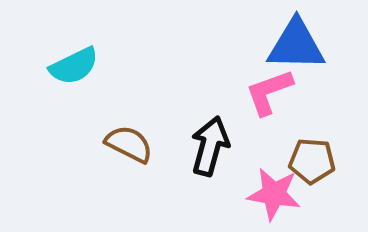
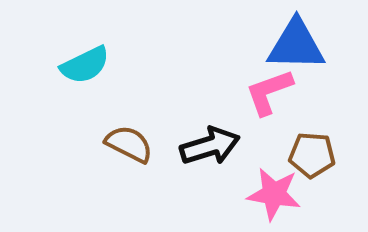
cyan semicircle: moved 11 px right, 1 px up
black arrow: rotated 58 degrees clockwise
brown pentagon: moved 6 px up
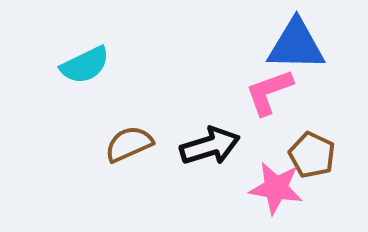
brown semicircle: rotated 51 degrees counterclockwise
brown pentagon: rotated 21 degrees clockwise
pink star: moved 2 px right, 6 px up
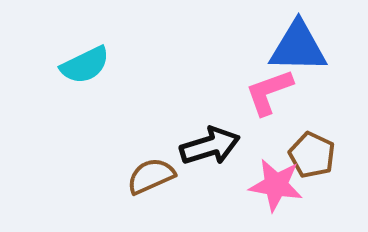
blue triangle: moved 2 px right, 2 px down
brown semicircle: moved 22 px right, 32 px down
pink star: moved 3 px up
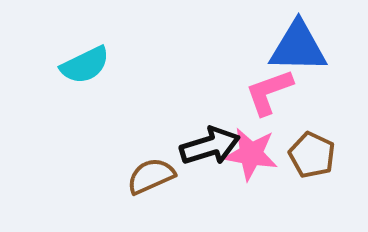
pink star: moved 25 px left, 31 px up
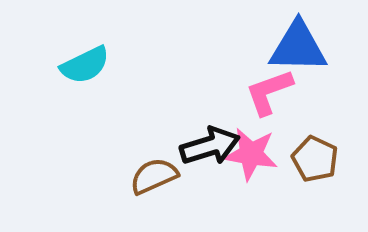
brown pentagon: moved 3 px right, 4 px down
brown semicircle: moved 3 px right
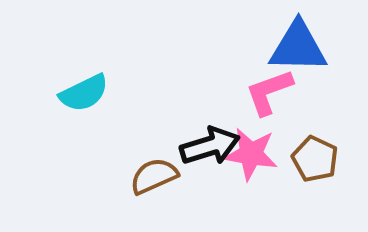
cyan semicircle: moved 1 px left, 28 px down
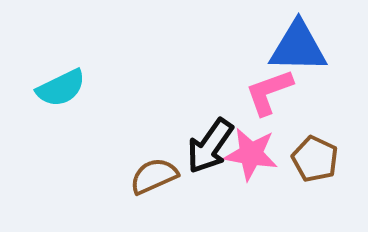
cyan semicircle: moved 23 px left, 5 px up
black arrow: rotated 142 degrees clockwise
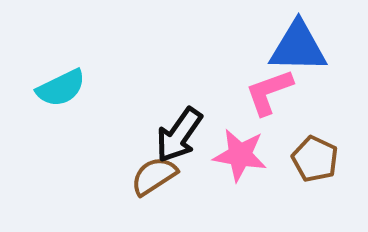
black arrow: moved 31 px left, 11 px up
pink star: moved 11 px left, 1 px down
brown semicircle: rotated 9 degrees counterclockwise
